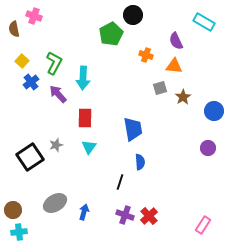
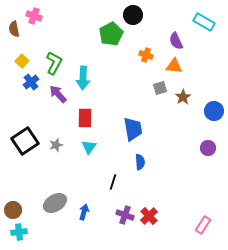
black square: moved 5 px left, 16 px up
black line: moved 7 px left
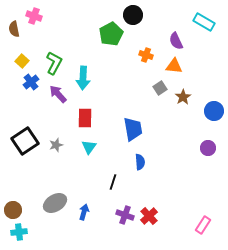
gray square: rotated 16 degrees counterclockwise
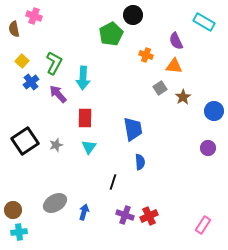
red cross: rotated 18 degrees clockwise
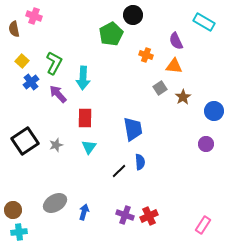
purple circle: moved 2 px left, 4 px up
black line: moved 6 px right, 11 px up; rotated 28 degrees clockwise
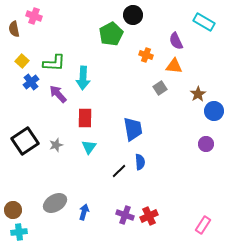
green L-shape: rotated 65 degrees clockwise
brown star: moved 15 px right, 3 px up
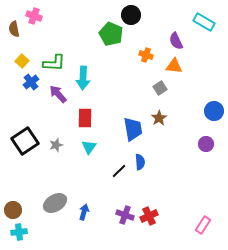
black circle: moved 2 px left
green pentagon: rotated 20 degrees counterclockwise
brown star: moved 39 px left, 24 px down
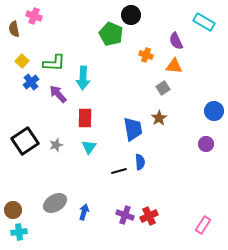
gray square: moved 3 px right
black line: rotated 28 degrees clockwise
